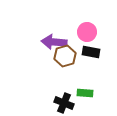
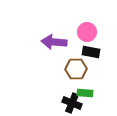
brown hexagon: moved 11 px right, 13 px down; rotated 15 degrees clockwise
black cross: moved 8 px right
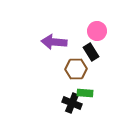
pink circle: moved 10 px right, 1 px up
black rectangle: rotated 48 degrees clockwise
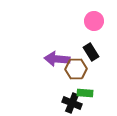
pink circle: moved 3 px left, 10 px up
purple arrow: moved 3 px right, 17 px down
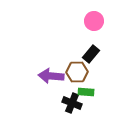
black rectangle: moved 2 px down; rotated 72 degrees clockwise
purple arrow: moved 6 px left, 17 px down
brown hexagon: moved 1 px right, 3 px down
green rectangle: moved 1 px right, 1 px up
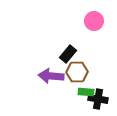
black rectangle: moved 23 px left
black cross: moved 26 px right, 4 px up; rotated 12 degrees counterclockwise
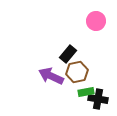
pink circle: moved 2 px right
brown hexagon: rotated 10 degrees counterclockwise
purple arrow: rotated 20 degrees clockwise
green rectangle: rotated 14 degrees counterclockwise
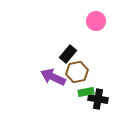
purple arrow: moved 2 px right, 1 px down
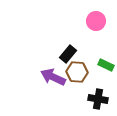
brown hexagon: rotated 15 degrees clockwise
green rectangle: moved 20 px right, 27 px up; rotated 35 degrees clockwise
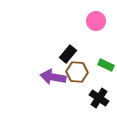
purple arrow: rotated 15 degrees counterclockwise
black cross: moved 1 px right, 1 px up; rotated 24 degrees clockwise
